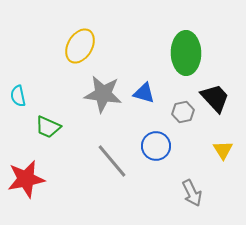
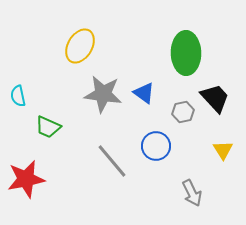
blue triangle: rotated 20 degrees clockwise
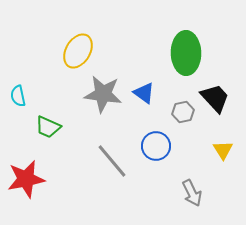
yellow ellipse: moved 2 px left, 5 px down
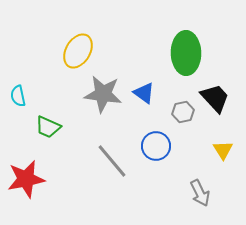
gray arrow: moved 8 px right
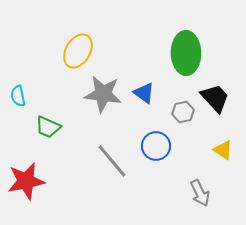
yellow triangle: rotated 25 degrees counterclockwise
red star: moved 2 px down
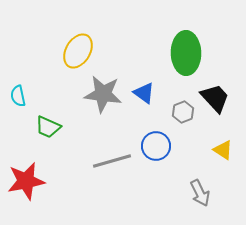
gray hexagon: rotated 10 degrees counterclockwise
gray line: rotated 66 degrees counterclockwise
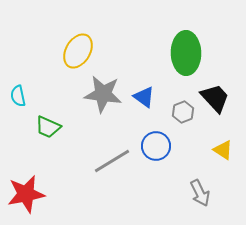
blue triangle: moved 4 px down
gray line: rotated 15 degrees counterclockwise
red star: moved 13 px down
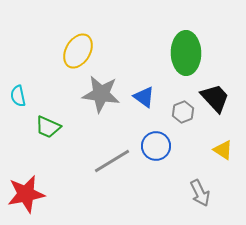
gray star: moved 2 px left
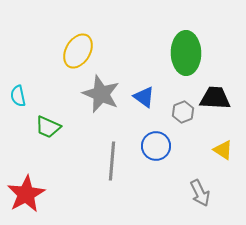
gray star: rotated 15 degrees clockwise
black trapezoid: rotated 44 degrees counterclockwise
gray line: rotated 54 degrees counterclockwise
red star: rotated 18 degrees counterclockwise
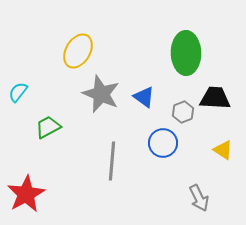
cyan semicircle: moved 4 px up; rotated 50 degrees clockwise
green trapezoid: rotated 128 degrees clockwise
blue circle: moved 7 px right, 3 px up
gray arrow: moved 1 px left, 5 px down
